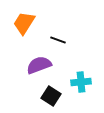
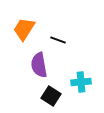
orange trapezoid: moved 6 px down
purple semicircle: rotated 80 degrees counterclockwise
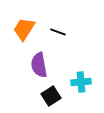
black line: moved 8 px up
black square: rotated 24 degrees clockwise
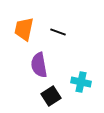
orange trapezoid: rotated 20 degrees counterclockwise
cyan cross: rotated 18 degrees clockwise
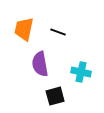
purple semicircle: moved 1 px right, 1 px up
cyan cross: moved 10 px up
black square: moved 4 px right; rotated 18 degrees clockwise
